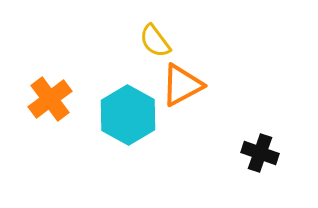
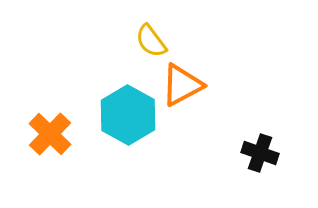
yellow semicircle: moved 4 px left
orange cross: moved 35 px down; rotated 9 degrees counterclockwise
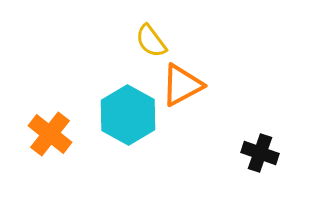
orange cross: rotated 6 degrees counterclockwise
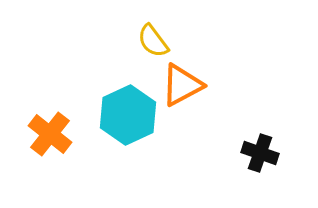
yellow semicircle: moved 2 px right
cyan hexagon: rotated 6 degrees clockwise
